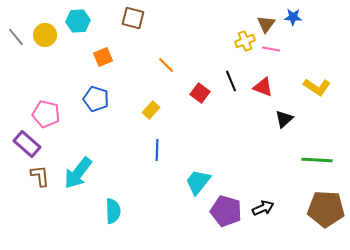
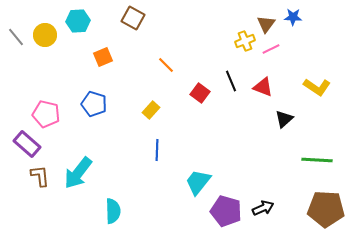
brown square: rotated 15 degrees clockwise
pink line: rotated 36 degrees counterclockwise
blue pentagon: moved 2 px left, 5 px down
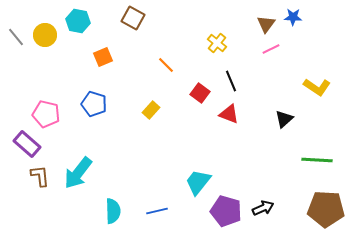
cyan hexagon: rotated 15 degrees clockwise
yellow cross: moved 28 px left, 2 px down; rotated 30 degrees counterclockwise
red triangle: moved 34 px left, 27 px down
blue line: moved 61 px down; rotated 75 degrees clockwise
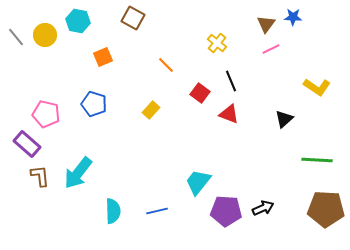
purple pentagon: rotated 12 degrees counterclockwise
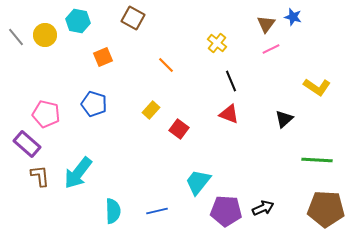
blue star: rotated 12 degrees clockwise
red square: moved 21 px left, 36 px down
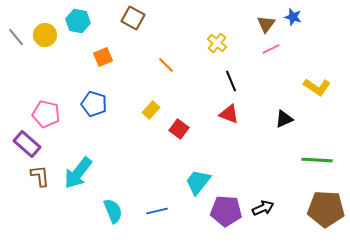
black triangle: rotated 18 degrees clockwise
cyan semicircle: rotated 20 degrees counterclockwise
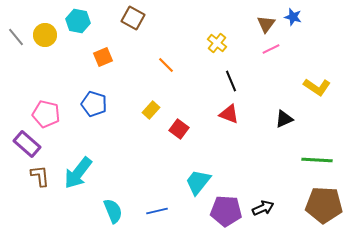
brown pentagon: moved 2 px left, 4 px up
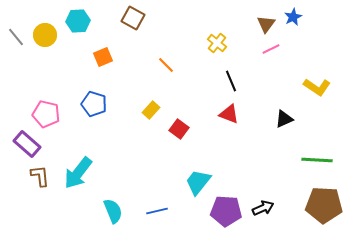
blue star: rotated 30 degrees clockwise
cyan hexagon: rotated 15 degrees counterclockwise
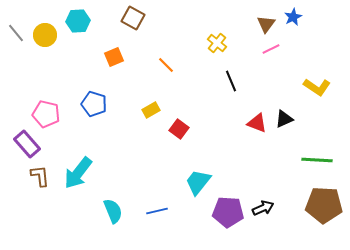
gray line: moved 4 px up
orange square: moved 11 px right
yellow rectangle: rotated 18 degrees clockwise
red triangle: moved 28 px right, 9 px down
purple rectangle: rotated 8 degrees clockwise
purple pentagon: moved 2 px right, 1 px down
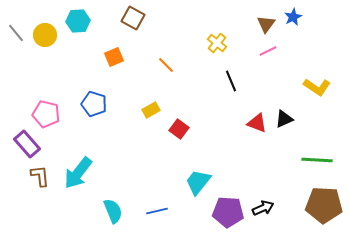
pink line: moved 3 px left, 2 px down
